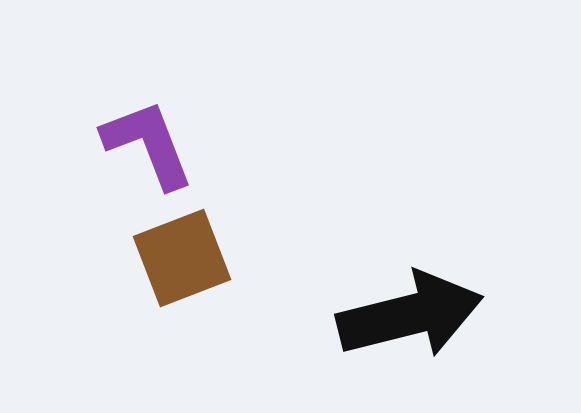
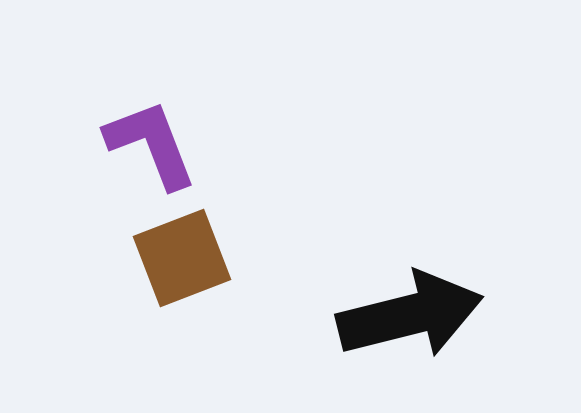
purple L-shape: moved 3 px right
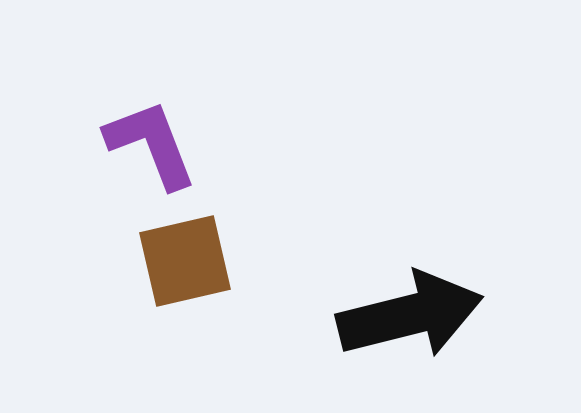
brown square: moved 3 px right, 3 px down; rotated 8 degrees clockwise
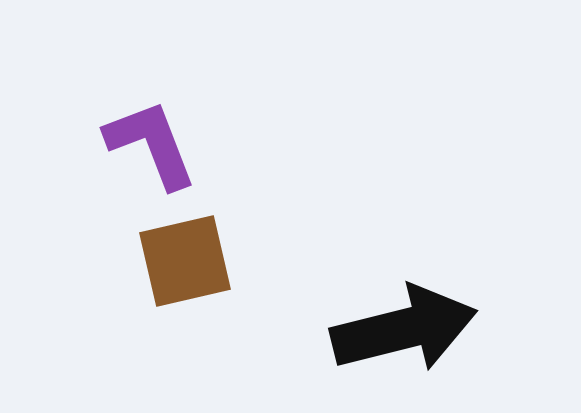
black arrow: moved 6 px left, 14 px down
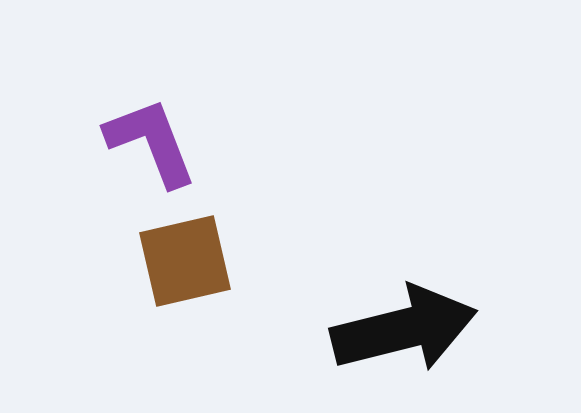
purple L-shape: moved 2 px up
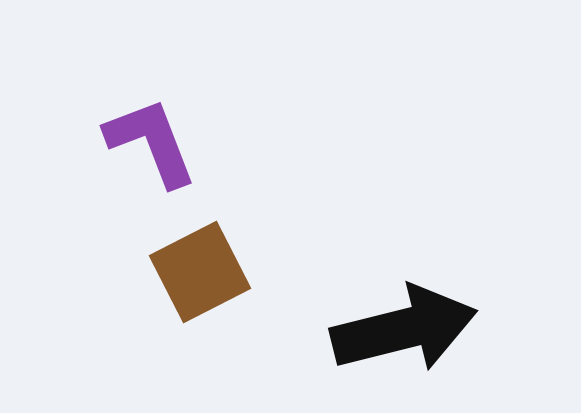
brown square: moved 15 px right, 11 px down; rotated 14 degrees counterclockwise
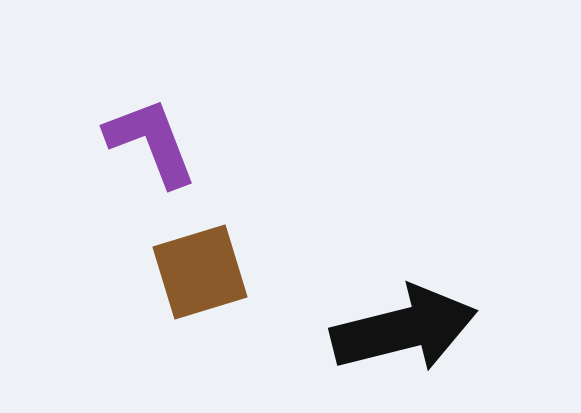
brown square: rotated 10 degrees clockwise
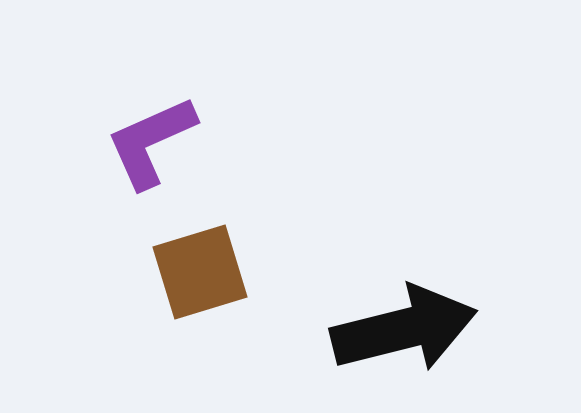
purple L-shape: rotated 93 degrees counterclockwise
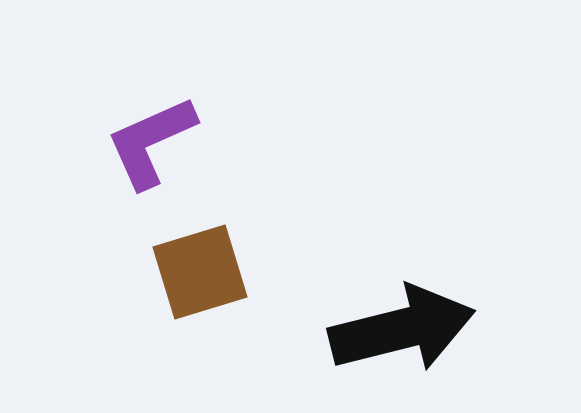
black arrow: moved 2 px left
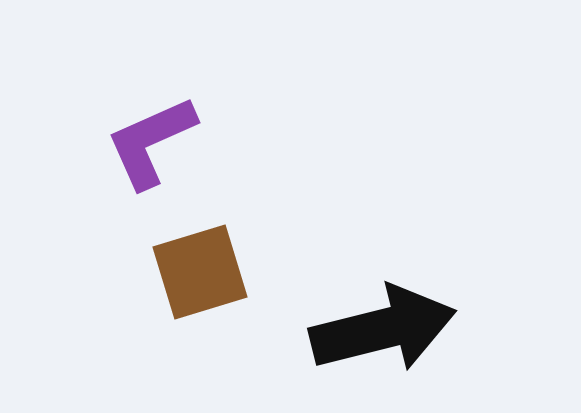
black arrow: moved 19 px left
